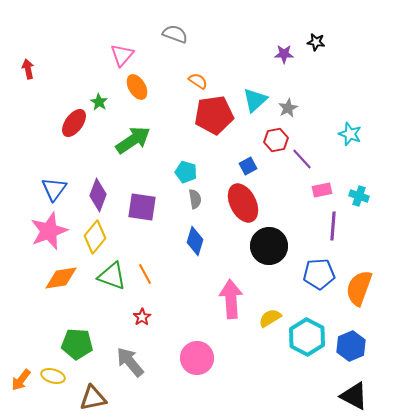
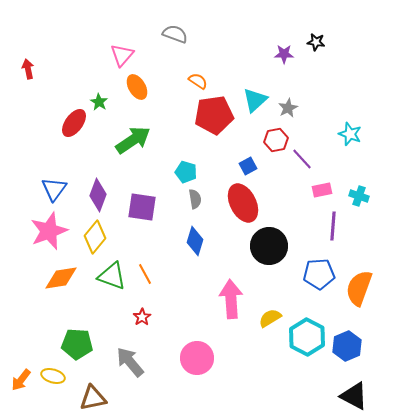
blue hexagon at (351, 346): moved 4 px left
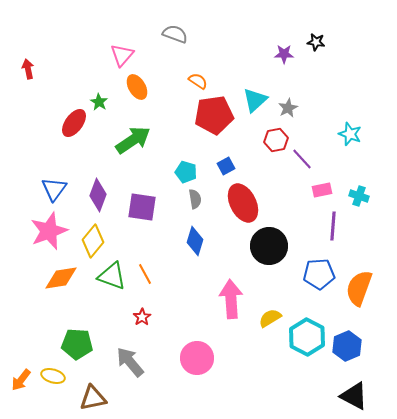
blue square at (248, 166): moved 22 px left
yellow diamond at (95, 237): moved 2 px left, 4 px down
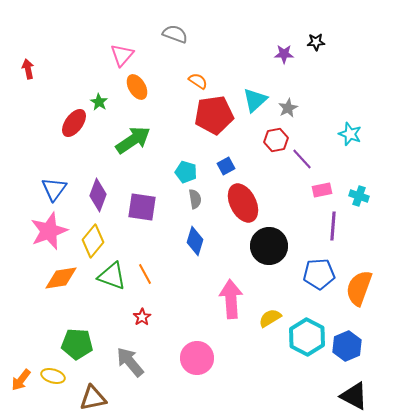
black star at (316, 42): rotated 12 degrees counterclockwise
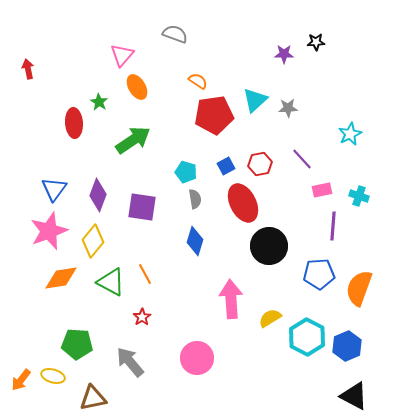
gray star at (288, 108): rotated 24 degrees clockwise
red ellipse at (74, 123): rotated 40 degrees counterclockwise
cyan star at (350, 134): rotated 25 degrees clockwise
red hexagon at (276, 140): moved 16 px left, 24 px down
green triangle at (112, 276): moved 1 px left, 6 px down; rotated 8 degrees clockwise
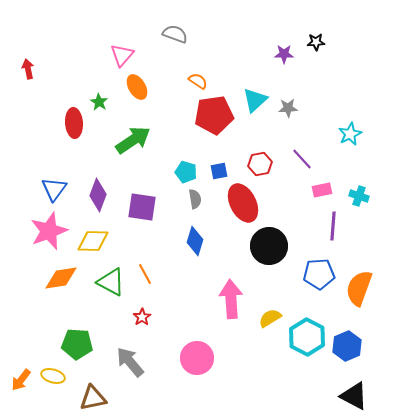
blue square at (226, 166): moved 7 px left, 5 px down; rotated 18 degrees clockwise
yellow diamond at (93, 241): rotated 52 degrees clockwise
